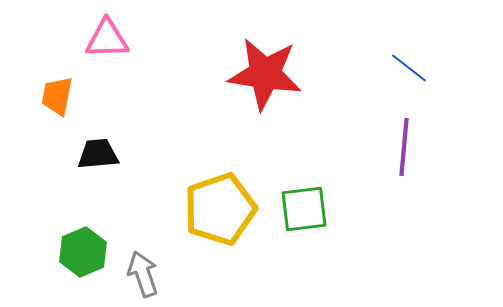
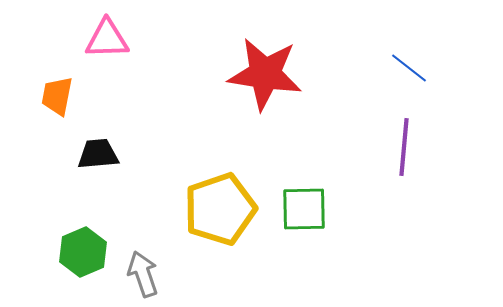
green square: rotated 6 degrees clockwise
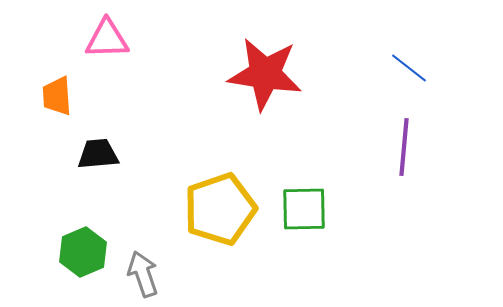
orange trapezoid: rotated 15 degrees counterclockwise
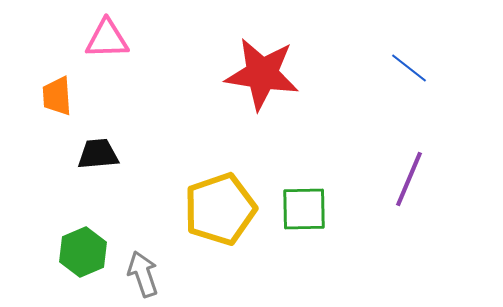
red star: moved 3 px left
purple line: moved 5 px right, 32 px down; rotated 18 degrees clockwise
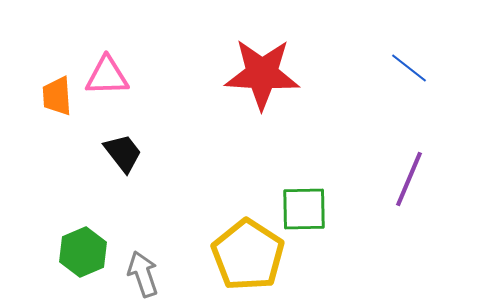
pink triangle: moved 37 px down
red star: rotated 6 degrees counterclockwise
black trapezoid: moved 25 px right, 1 px up; rotated 57 degrees clockwise
yellow pentagon: moved 28 px right, 46 px down; rotated 20 degrees counterclockwise
